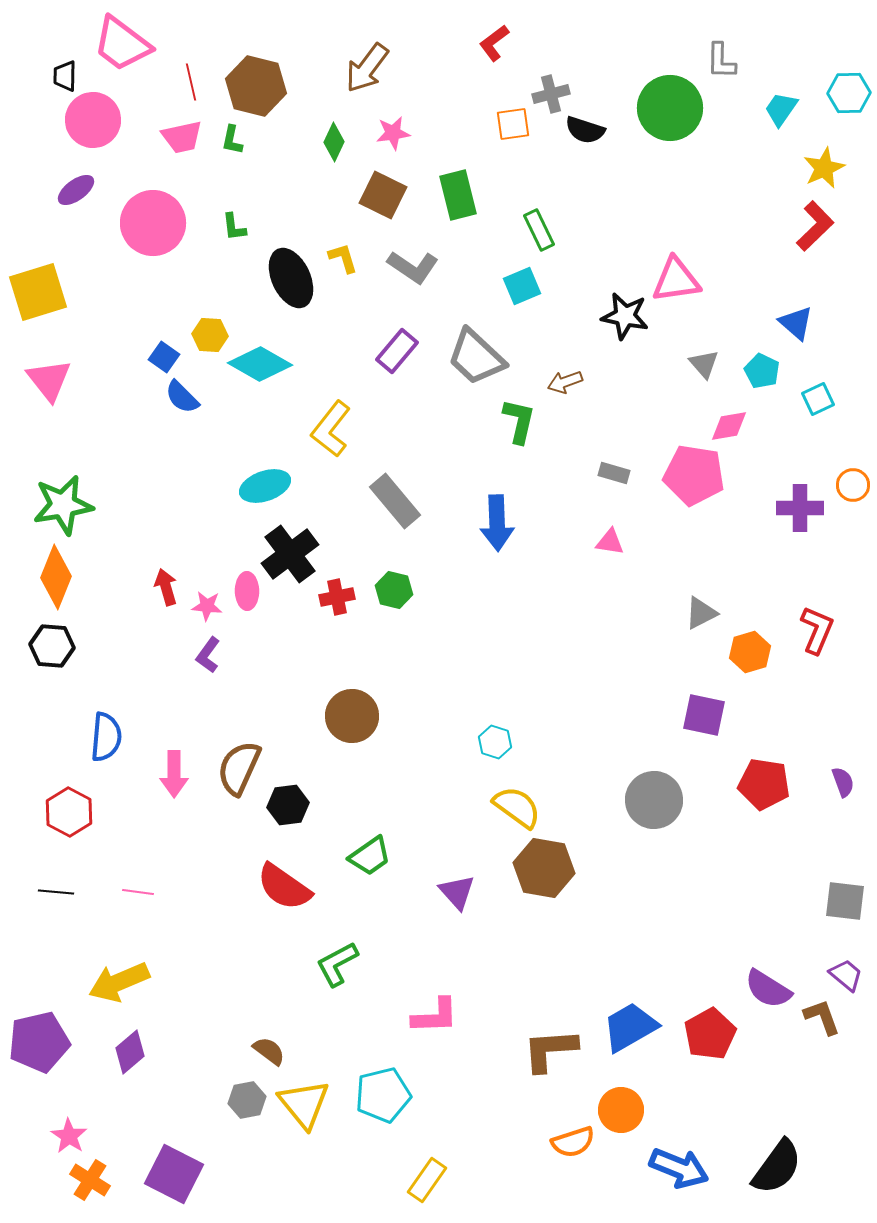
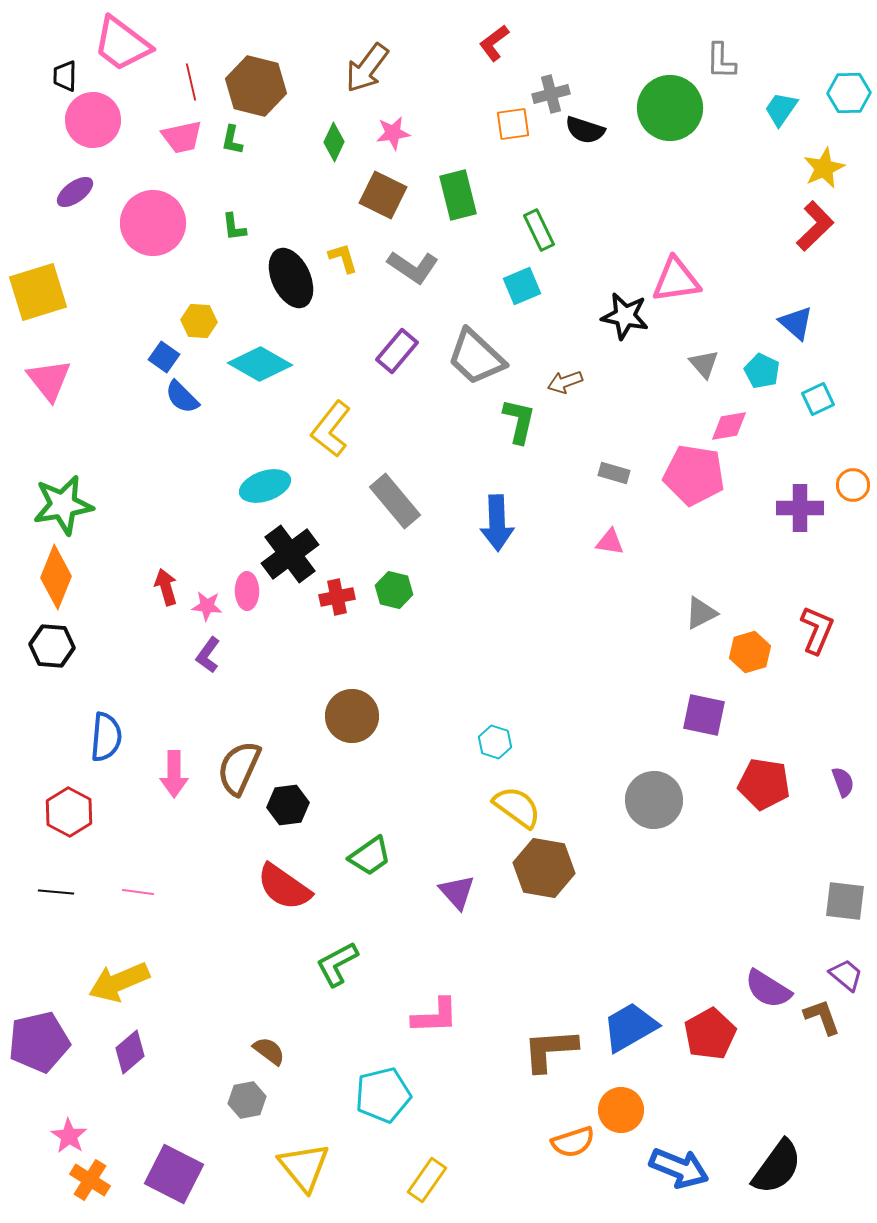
purple ellipse at (76, 190): moved 1 px left, 2 px down
yellow hexagon at (210, 335): moved 11 px left, 14 px up
yellow triangle at (304, 1104): moved 63 px down
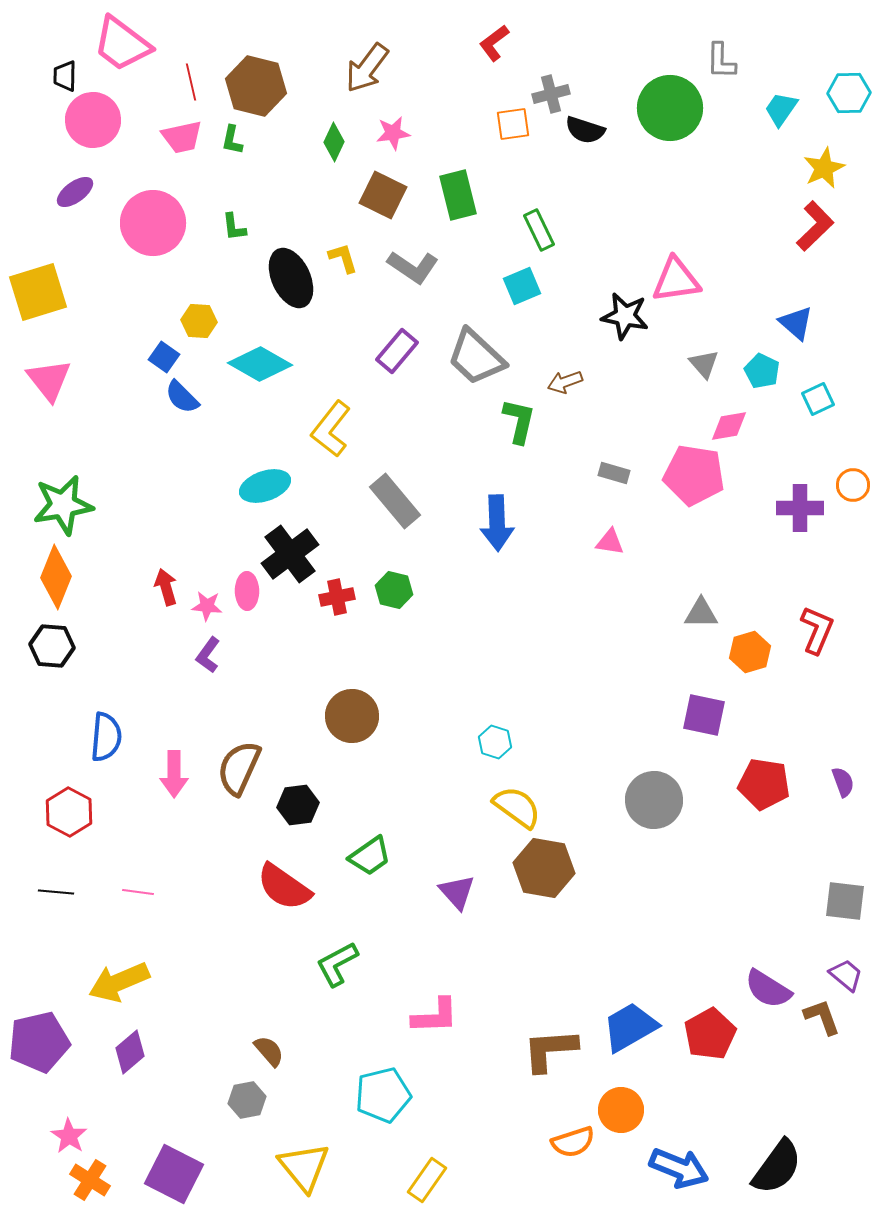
gray triangle at (701, 613): rotated 27 degrees clockwise
black hexagon at (288, 805): moved 10 px right
brown semicircle at (269, 1051): rotated 12 degrees clockwise
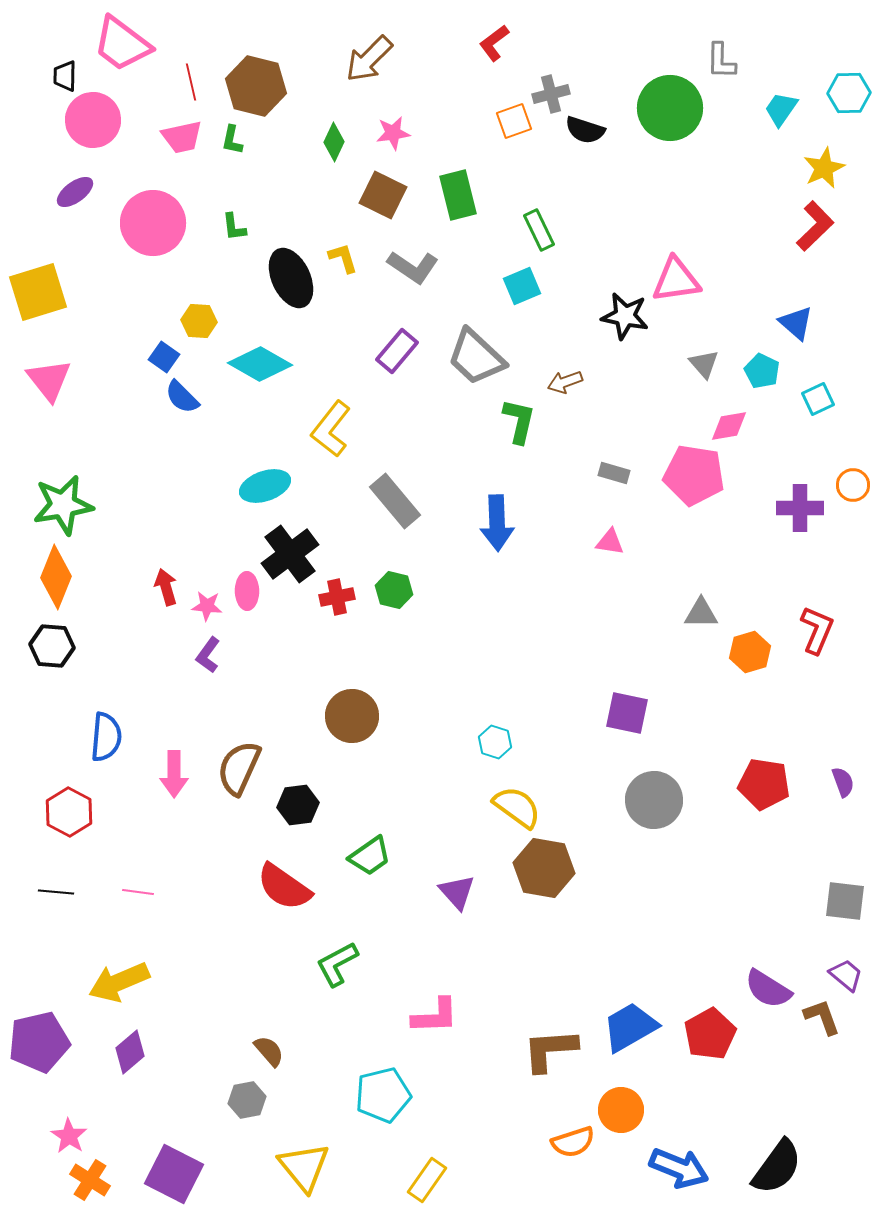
brown arrow at (367, 68): moved 2 px right, 9 px up; rotated 8 degrees clockwise
orange square at (513, 124): moved 1 px right, 3 px up; rotated 12 degrees counterclockwise
purple square at (704, 715): moved 77 px left, 2 px up
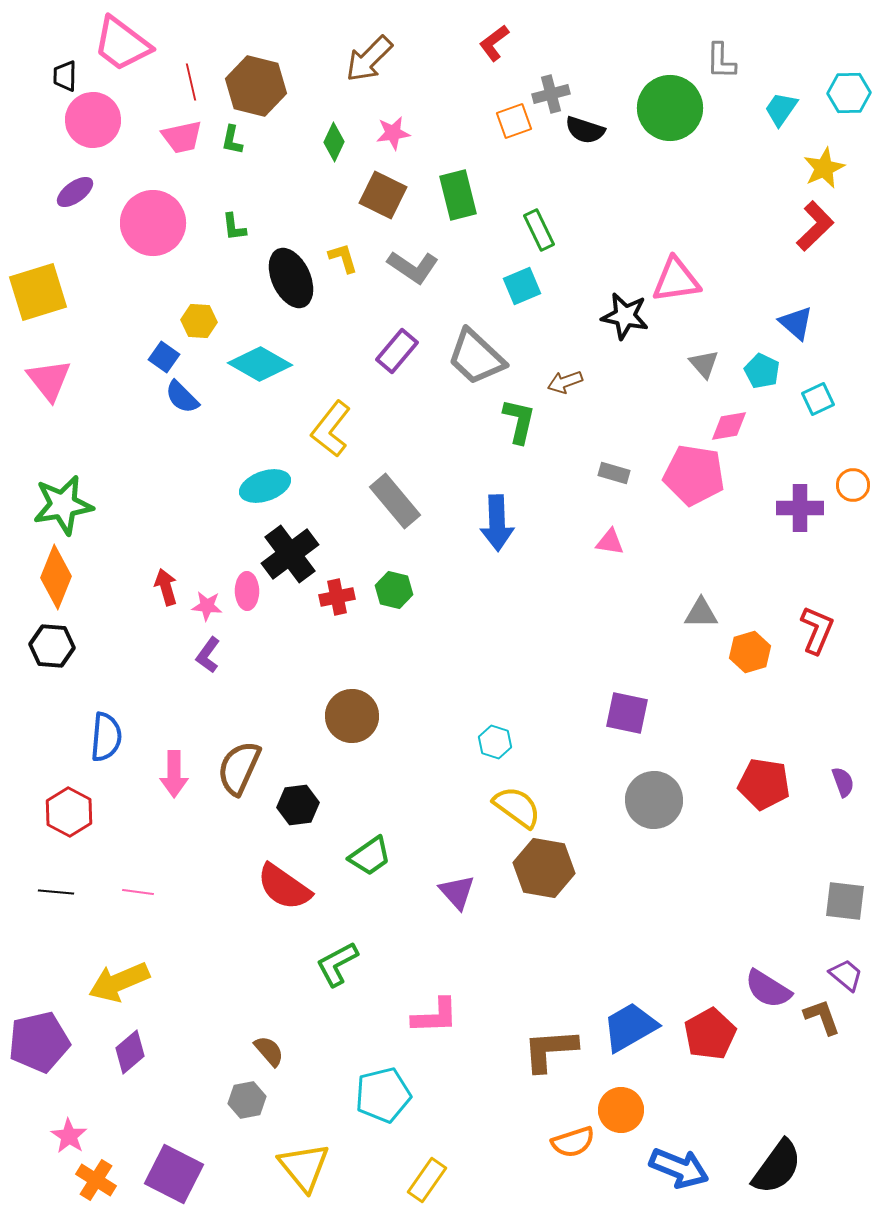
orange cross at (90, 1180): moved 6 px right
